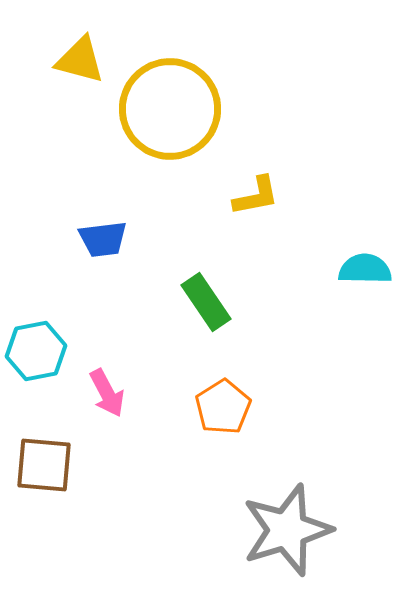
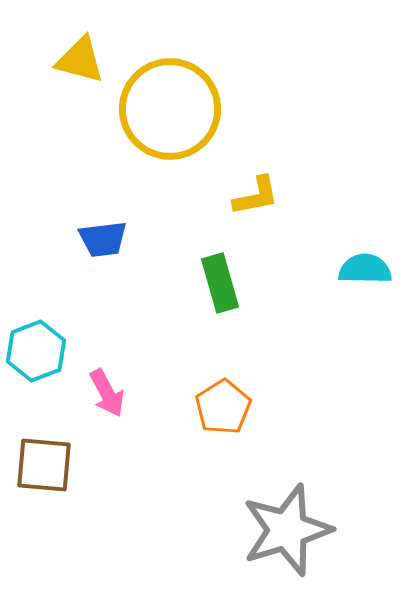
green rectangle: moved 14 px right, 19 px up; rotated 18 degrees clockwise
cyan hexagon: rotated 10 degrees counterclockwise
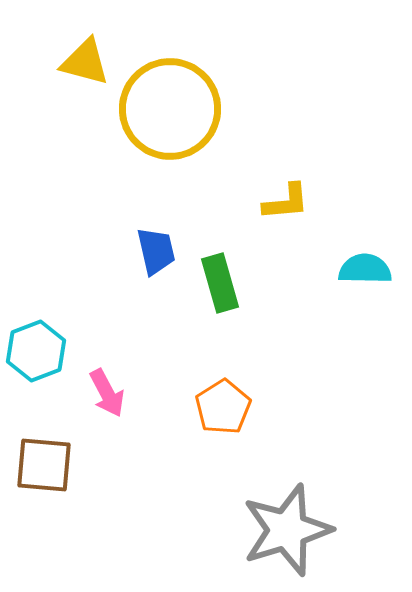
yellow triangle: moved 5 px right, 2 px down
yellow L-shape: moved 30 px right, 6 px down; rotated 6 degrees clockwise
blue trapezoid: moved 53 px right, 12 px down; rotated 96 degrees counterclockwise
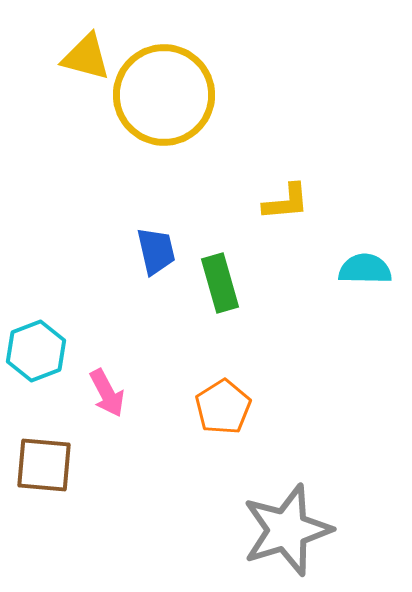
yellow triangle: moved 1 px right, 5 px up
yellow circle: moved 6 px left, 14 px up
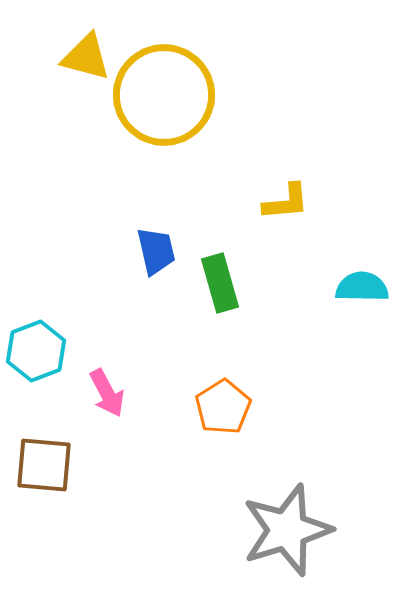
cyan semicircle: moved 3 px left, 18 px down
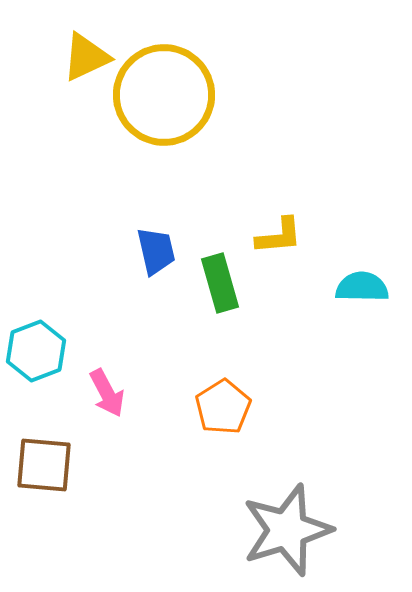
yellow triangle: rotated 40 degrees counterclockwise
yellow L-shape: moved 7 px left, 34 px down
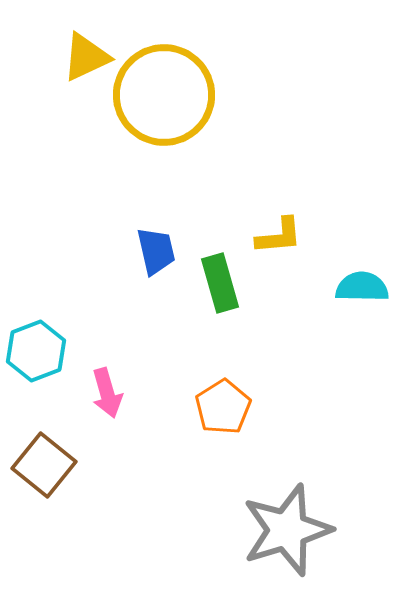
pink arrow: rotated 12 degrees clockwise
brown square: rotated 34 degrees clockwise
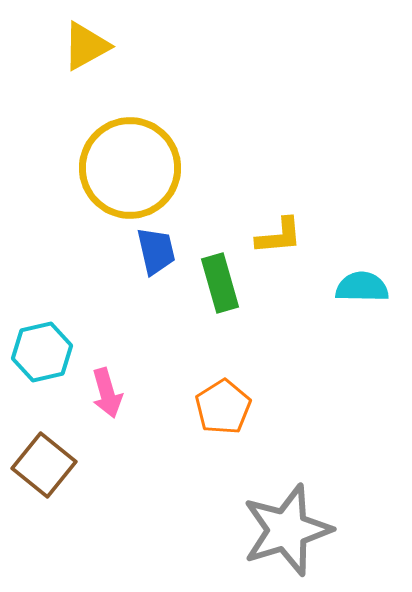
yellow triangle: moved 11 px up; rotated 4 degrees counterclockwise
yellow circle: moved 34 px left, 73 px down
cyan hexagon: moved 6 px right, 1 px down; rotated 8 degrees clockwise
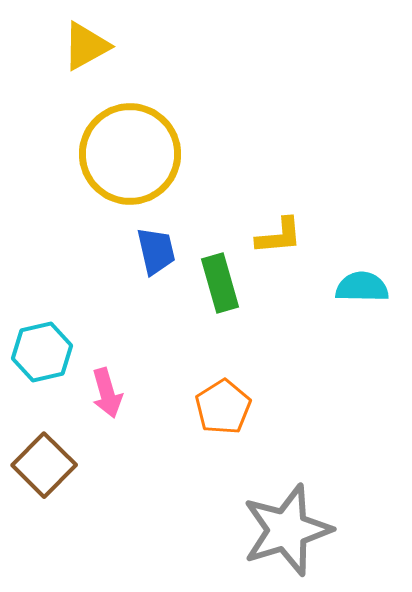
yellow circle: moved 14 px up
brown square: rotated 6 degrees clockwise
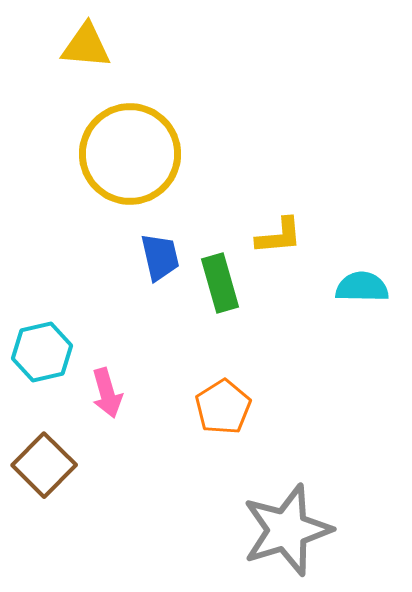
yellow triangle: rotated 34 degrees clockwise
blue trapezoid: moved 4 px right, 6 px down
